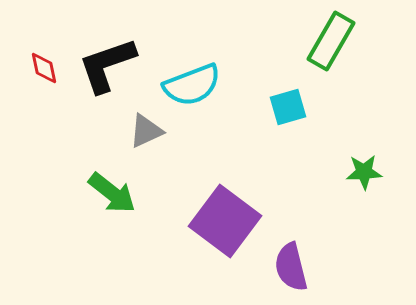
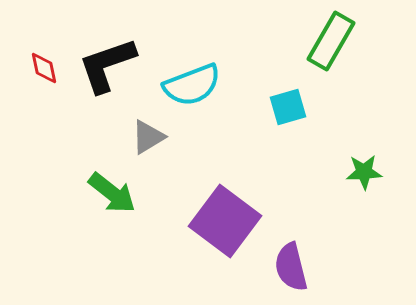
gray triangle: moved 2 px right, 6 px down; rotated 6 degrees counterclockwise
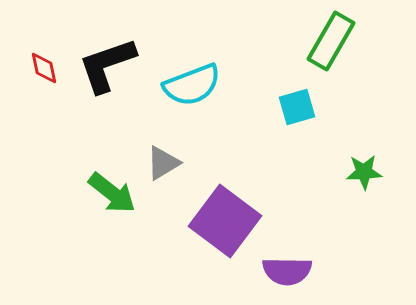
cyan square: moved 9 px right
gray triangle: moved 15 px right, 26 px down
purple semicircle: moved 4 px left, 4 px down; rotated 75 degrees counterclockwise
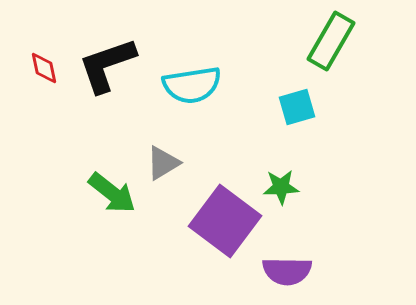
cyan semicircle: rotated 12 degrees clockwise
green star: moved 83 px left, 15 px down
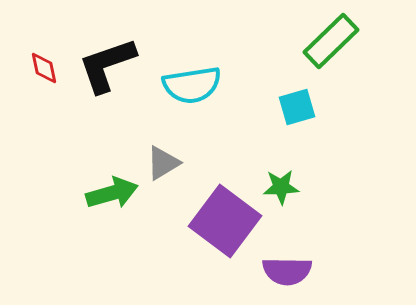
green rectangle: rotated 16 degrees clockwise
green arrow: rotated 54 degrees counterclockwise
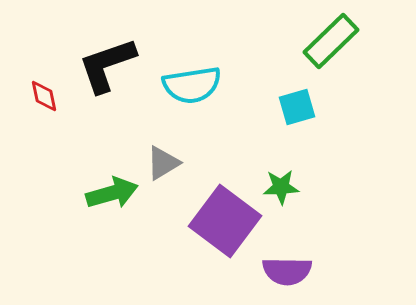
red diamond: moved 28 px down
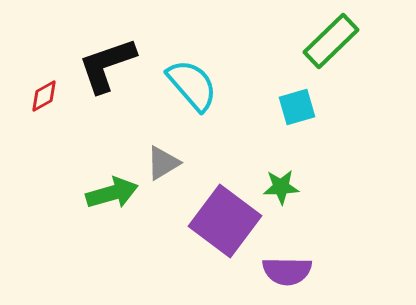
cyan semicircle: rotated 122 degrees counterclockwise
red diamond: rotated 72 degrees clockwise
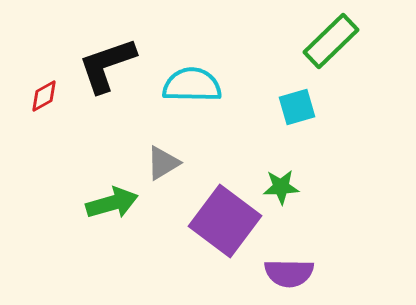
cyan semicircle: rotated 48 degrees counterclockwise
green arrow: moved 10 px down
purple semicircle: moved 2 px right, 2 px down
